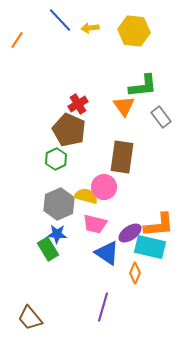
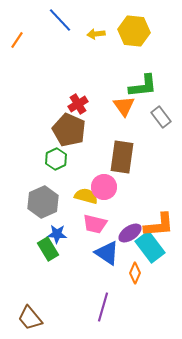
yellow arrow: moved 6 px right, 6 px down
gray hexagon: moved 16 px left, 2 px up
cyan rectangle: rotated 40 degrees clockwise
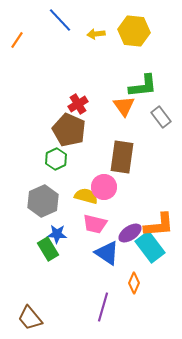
gray hexagon: moved 1 px up
orange diamond: moved 1 px left, 10 px down
